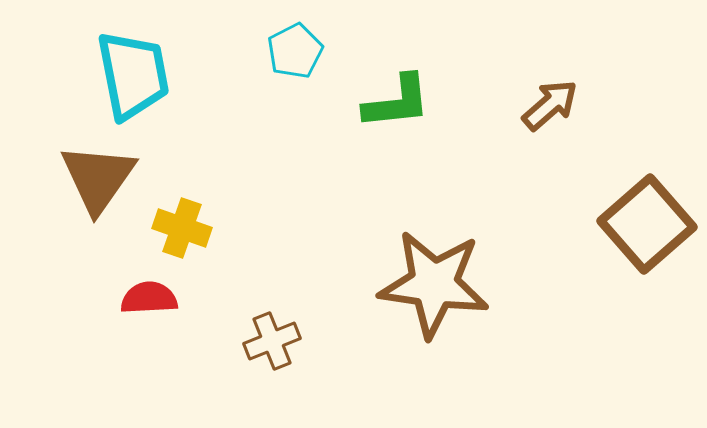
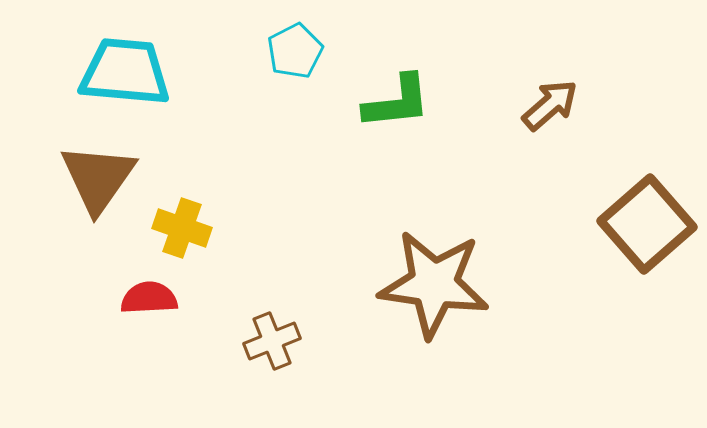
cyan trapezoid: moved 8 px left, 3 px up; rotated 74 degrees counterclockwise
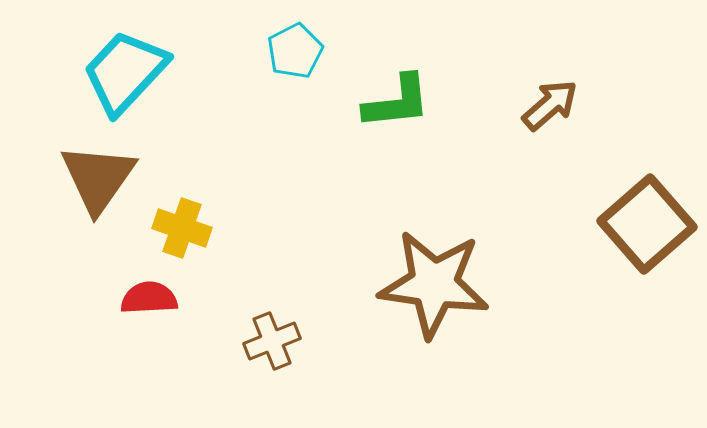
cyan trapezoid: rotated 52 degrees counterclockwise
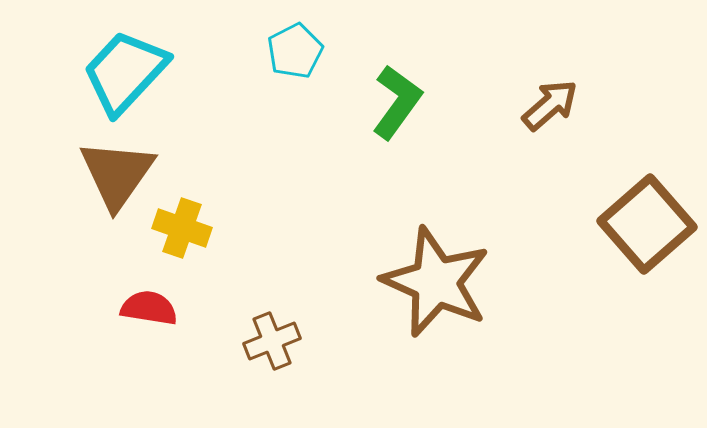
green L-shape: rotated 48 degrees counterclockwise
brown triangle: moved 19 px right, 4 px up
brown star: moved 2 px right, 2 px up; rotated 16 degrees clockwise
red semicircle: moved 10 px down; rotated 12 degrees clockwise
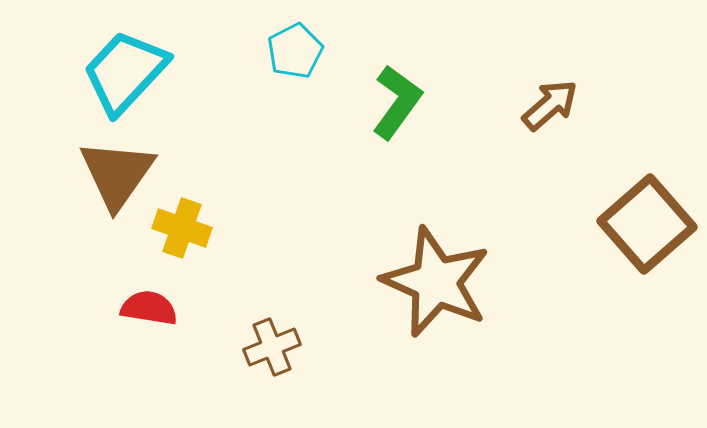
brown cross: moved 6 px down
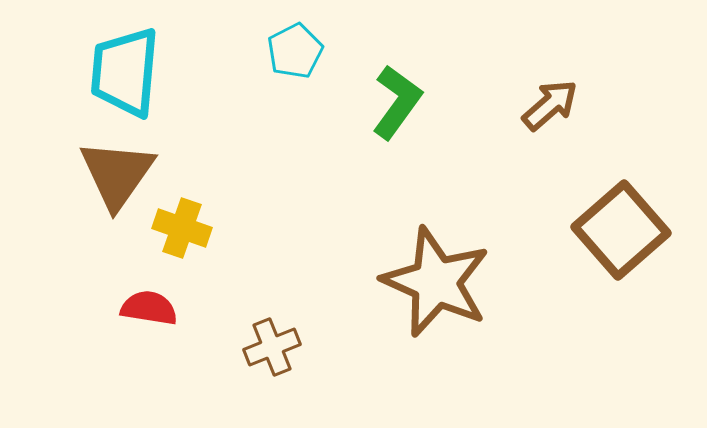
cyan trapezoid: rotated 38 degrees counterclockwise
brown square: moved 26 px left, 6 px down
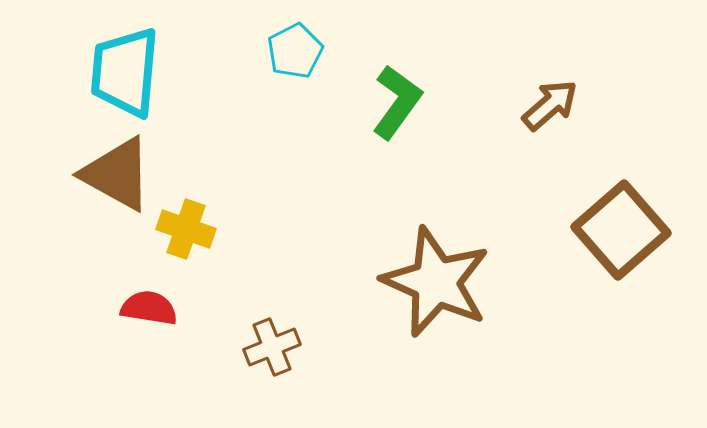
brown triangle: rotated 36 degrees counterclockwise
yellow cross: moved 4 px right, 1 px down
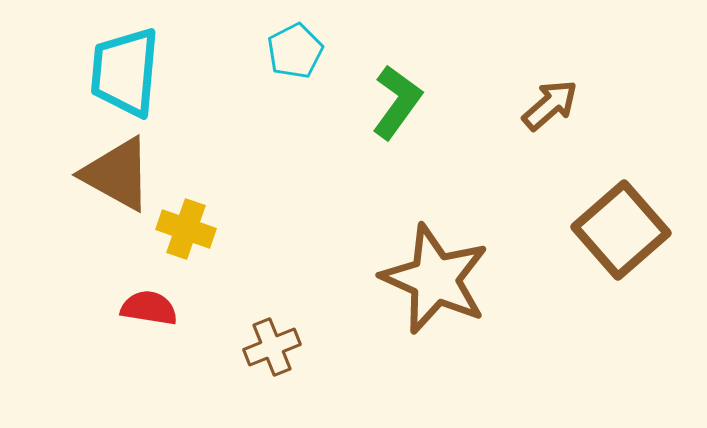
brown star: moved 1 px left, 3 px up
